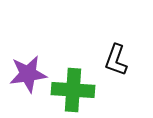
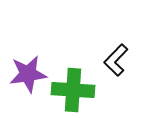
black L-shape: rotated 24 degrees clockwise
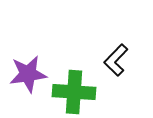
green cross: moved 1 px right, 2 px down
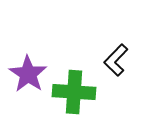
purple star: rotated 30 degrees counterclockwise
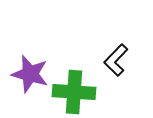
purple star: moved 2 px right; rotated 18 degrees counterclockwise
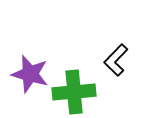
green cross: rotated 9 degrees counterclockwise
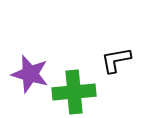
black L-shape: rotated 36 degrees clockwise
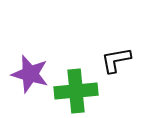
green cross: moved 2 px right, 1 px up
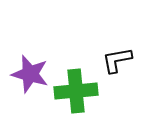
black L-shape: moved 1 px right
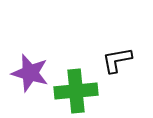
purple star: moved 1 px up
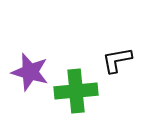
purple star: moved 1 px up
